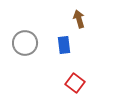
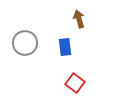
blue rectangle: moved 1 px right, 2 px down
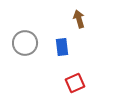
blue rectangle: moved 3 px left
red square: rotated 30 degrees clockwise
